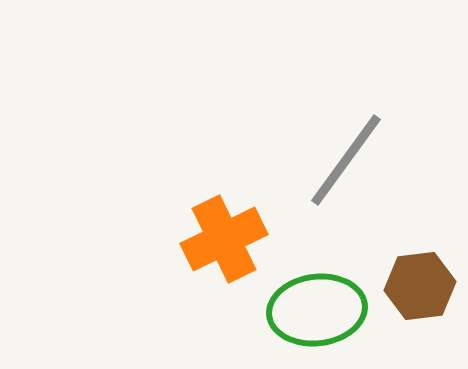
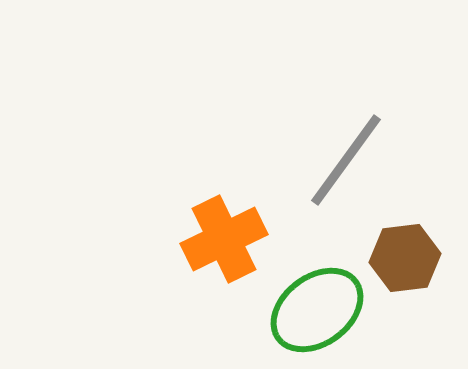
brown hexagon: moved 15 px left, 28 px up
green ellipse: rotated 30 degrees counterclockwise
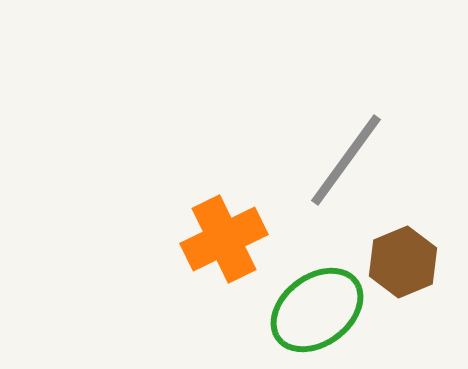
brown hexagon: moved 2 px left, 4 px down; rotated 16 degrees counterclockwise
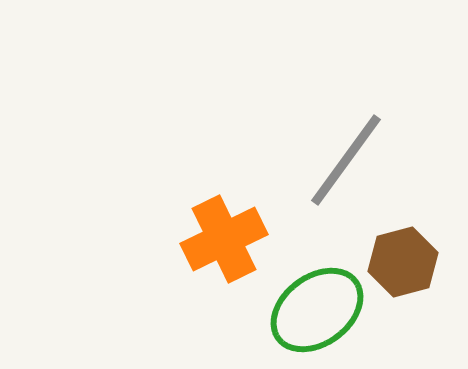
brown hexagon: rotated 8 degrees clockwise
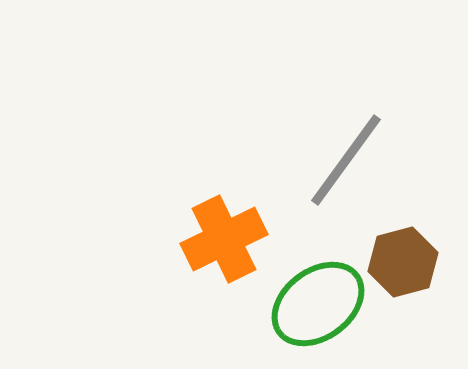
green ellipse: moved 1 px right, 6 px up
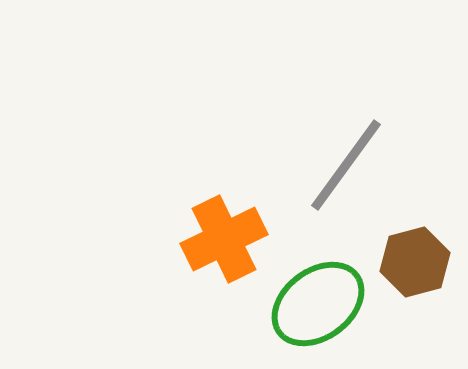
gray line: moved 5 px down
brown hexagon: moved 12 px right
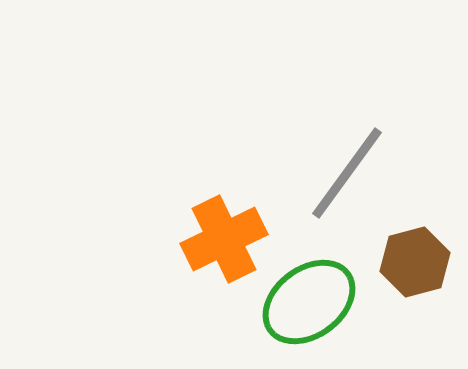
gray line: moved 1 px right, 8 px down
green ellipse: moved 9 px left, 2 px up
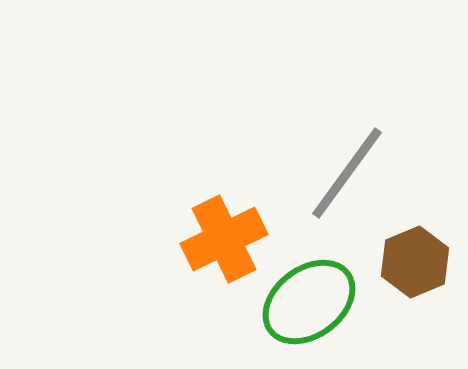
brown hexagon: rotated 8 degrees counterclockwise
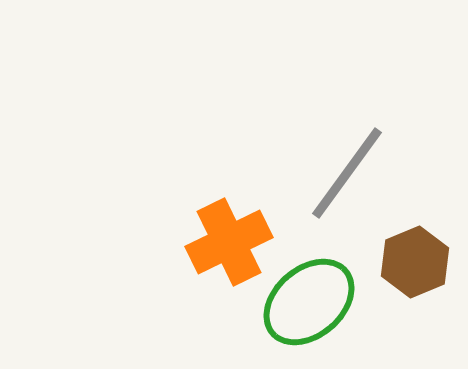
orange cross: moved 5 px right, 3 px down
green ellipse: rotated 4 degrees counterclockwise
